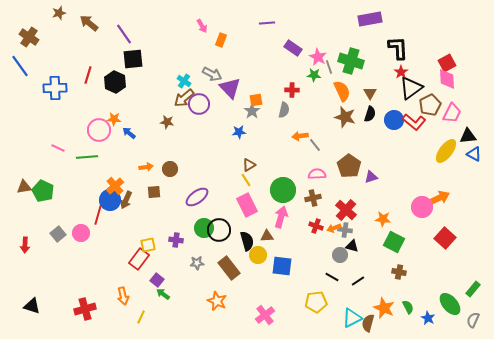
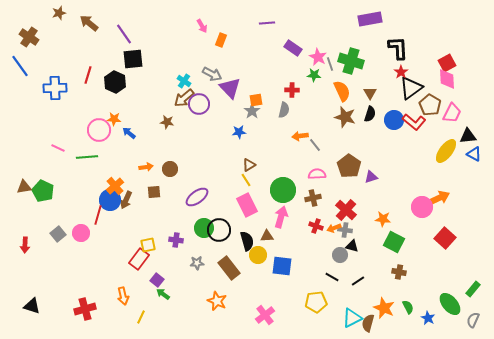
gray line at (329, 67): moved 1 px right, 3 px up
brown pentagon at (430, 105): rotated 15 degrees counterclockwise
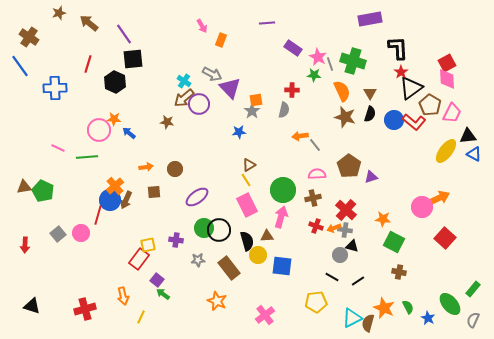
green cross at (351, 61): moved 2 px right
red line at (88, 75): moved 11 px up
brown circle at (170, 169): moved 5 px right
gray star at (197, 263): moved 1 px right, 3 px up
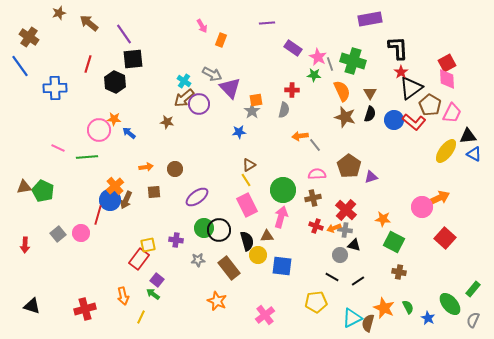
black triangle at (352, 246): moved 2 px right, 1 px up
green arrow at (163, 294): moved 10 px left
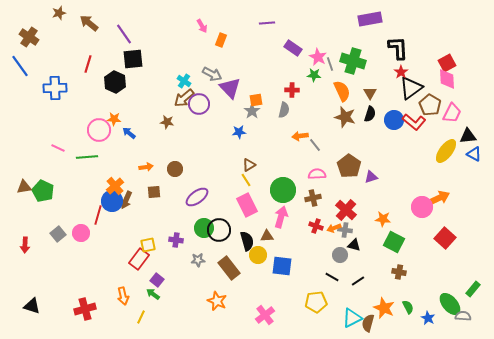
blue circle at (110, 200): moved 2 px right, 1 px down
gray semicircle at (473, 320): moved 10 px left, 4 px up; rotated 70 degrees clockwise
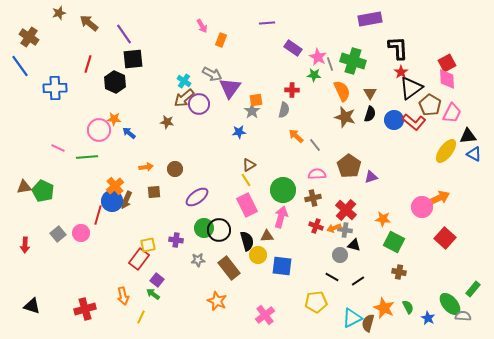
purple triangle at (230, 88): rotated 20 degrees clockwise
orange arrow at (300, 136): moved 4 px left; rotated 49 degrees clockwise
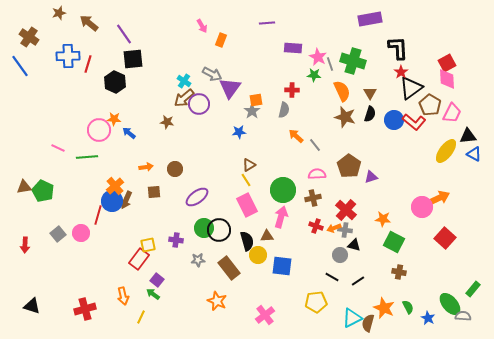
purple rectangle at (293, 48): rotated 30 degrees counterclockwise
blue cross at (55, 88): moved 13 px right, 32 px up
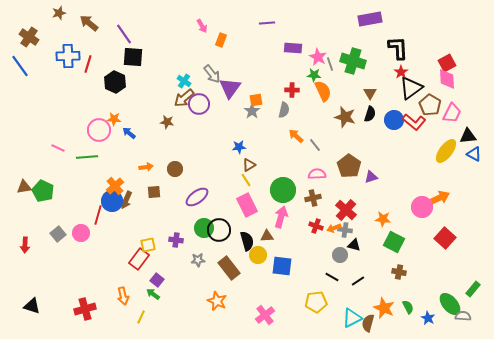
black square at (133, 59): moved 2 px up; rotated 10 degrees clockwise
gray arrow at (212, 74): rotated 24 degrees clockwise
orange semicircle at (342, 91): moved 19 px left
blue star at (239, 132): moved 15 px down
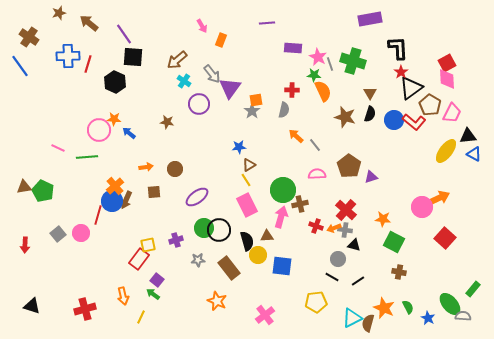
brown arrow at (184, 98): moved 7 px left, 38 px up
brown cross at (313, 198): moved 13 px left, 6 px down
purple cross at (176, 240): rotated 24 degrees counterclockwise
gray circle at (340, 255): moved 2 px left, 4 px down
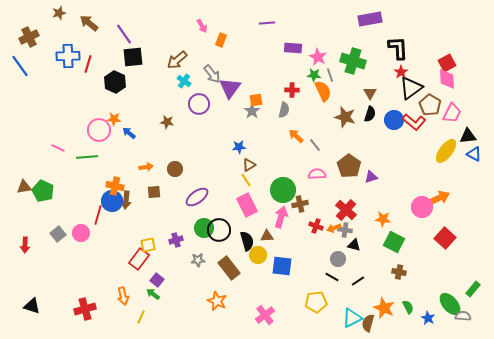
brown cross at (29, 37): rotated 30 degrees clockwise
black square at (133, 57): rotated 10 degrees counterclockwise
gray line at (330, 64): moved 11 px down
orange cross at (115, 186): rotated 36 degrees counterclockwise
brown arrow at (126, 200): rotated 18 degrees counterclockwise
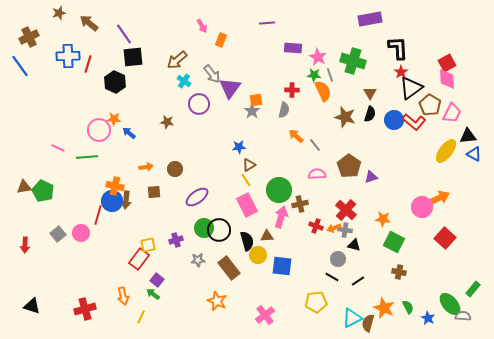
green circle at (283, 190): moved 4 px left
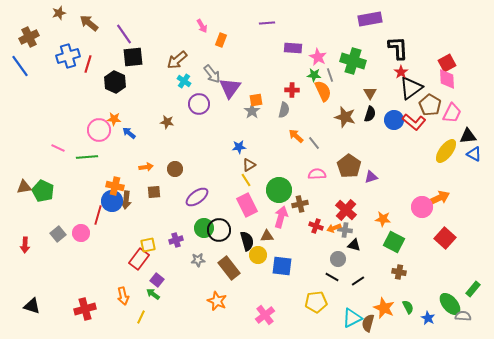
blue cross at (68, 56): rotated 15 degrees counterclockwise
gray line at (315, 145): moved 1 px left, 2 px up
